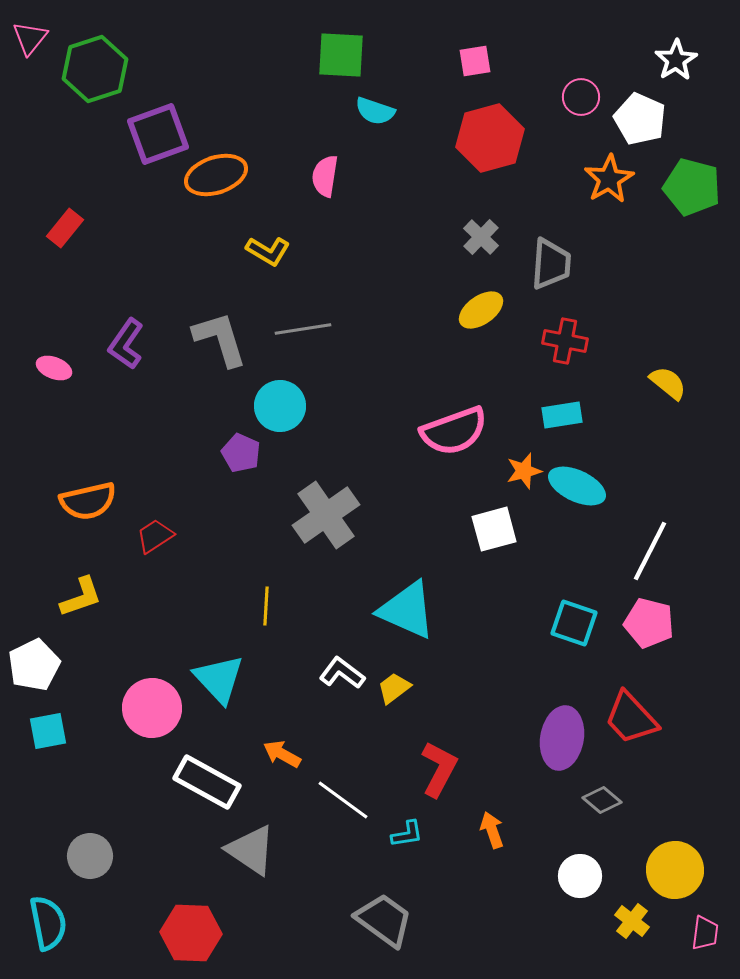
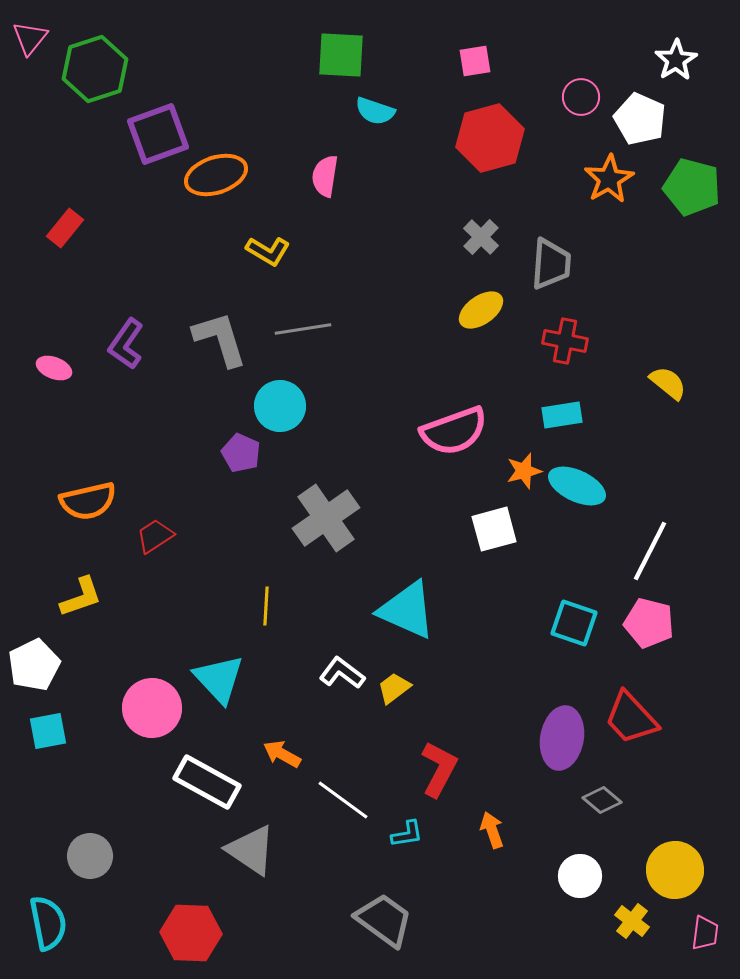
gray cross at (326, 515): moved 3 px down
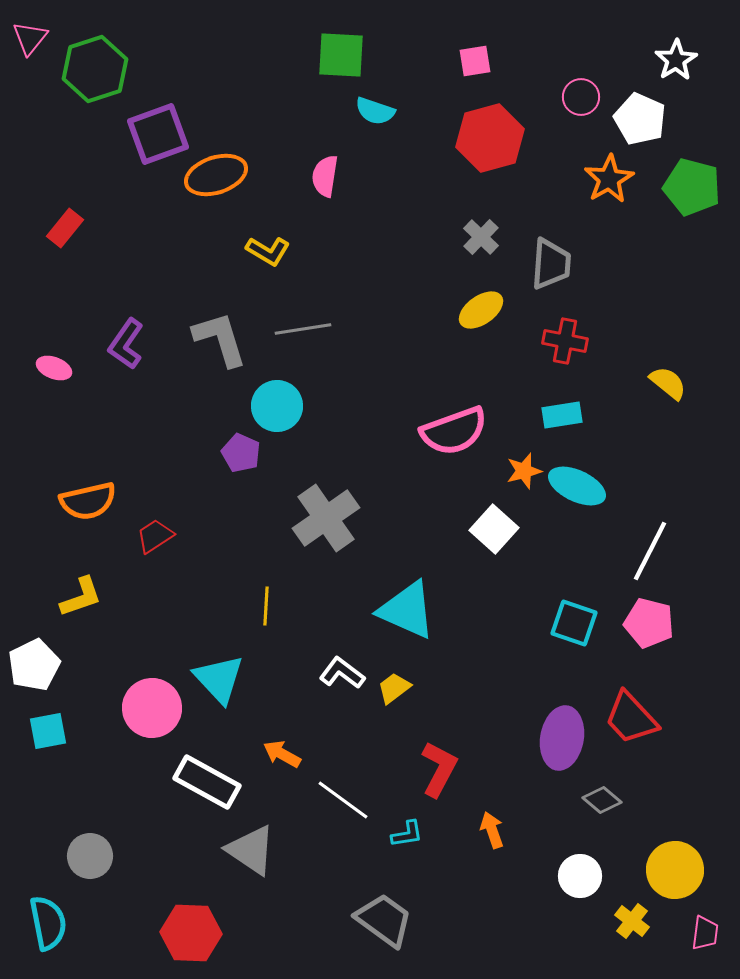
cyan circle at (280, 406): moved 3 px left
white square at (494, 529): rotated 33 degrees counterclockwise
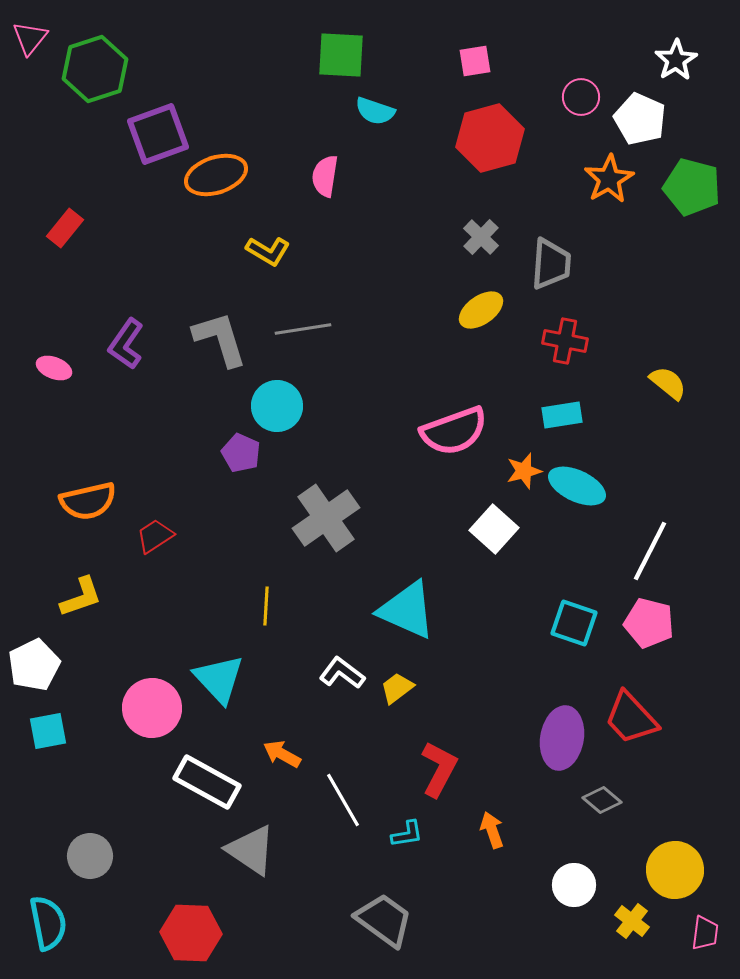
yellow trapezoid at (394, 688): moved 3 px right
white line at (343, 800): rotated 24 degrees clockwise
white circle at (580, 876): moved 6 px left, 9 px down
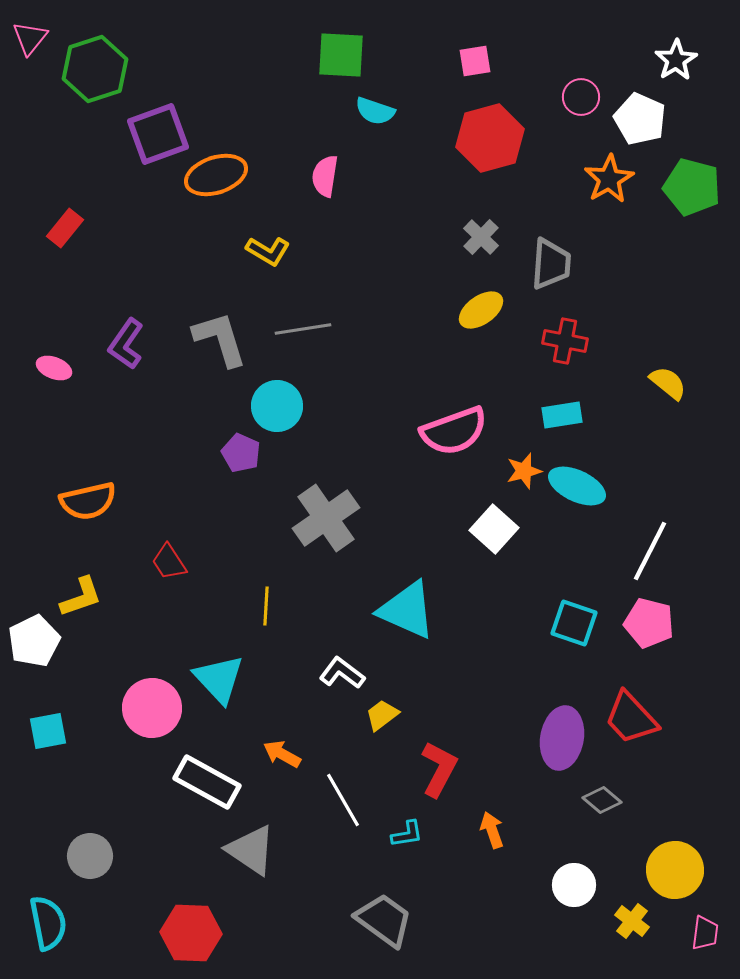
red trapezoid at (155, 536): moved 14 px right, 26 px down; rotated 90 degrees counterclockwise
white pentagon at (34, 665): moved 24 px up
yellow trapezoid at (397, 688): moved 15 px left, 27 px down
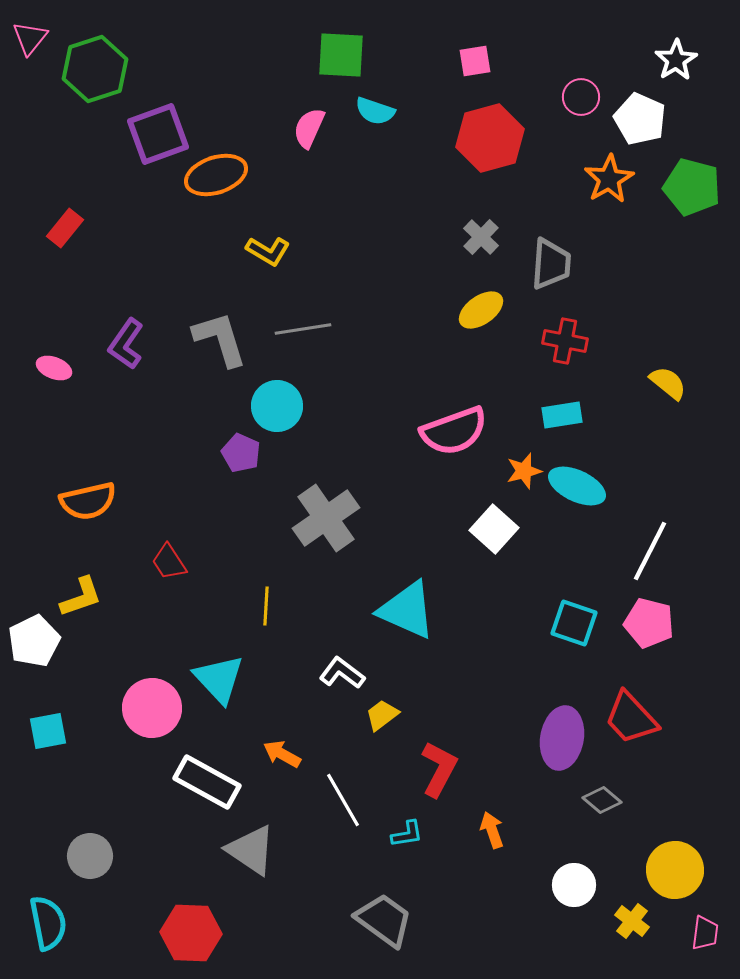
pink semicircle at (325, 176): moved 16 px left, 48 px up; rotated 15 degrees clockwise
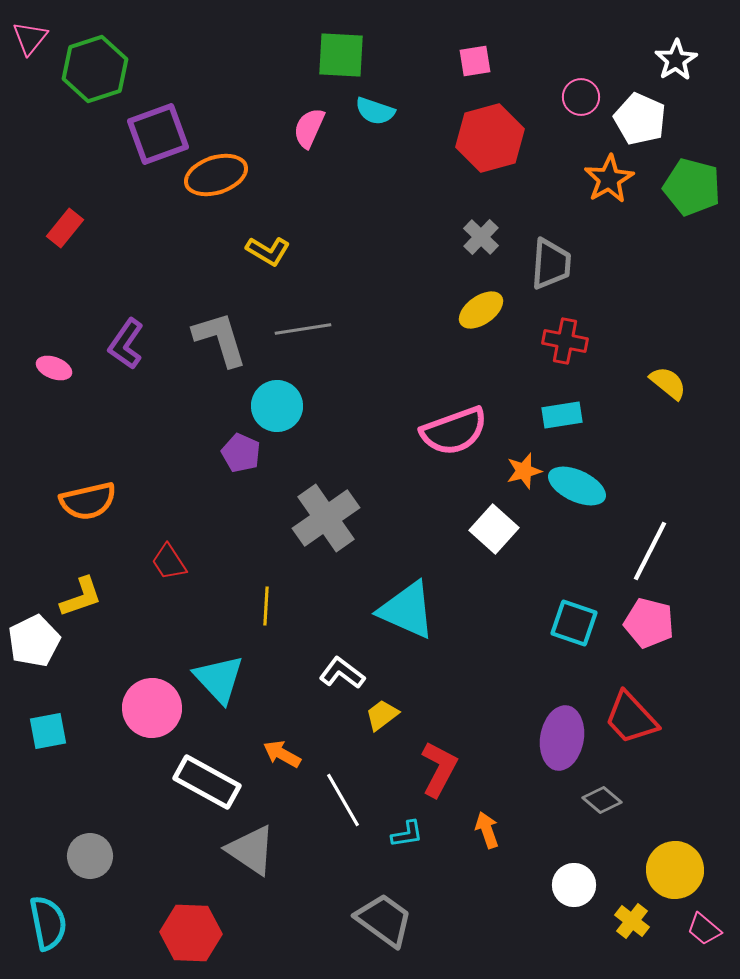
orange arrow at (492, 830): moved 5 px left
pink trapezoid at (705, 933): moved 1 px left, 4 px up; rotated 123 degrees clockwise
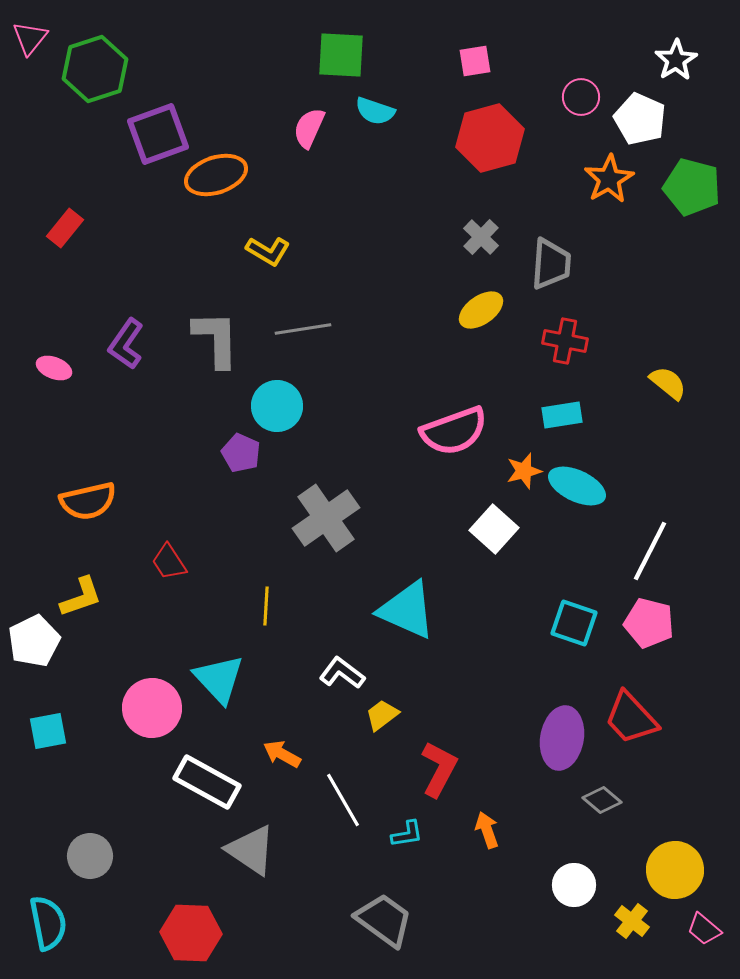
gray L-shape at (220, 339): moved 4 px left; rotated 16 degrees clockwise
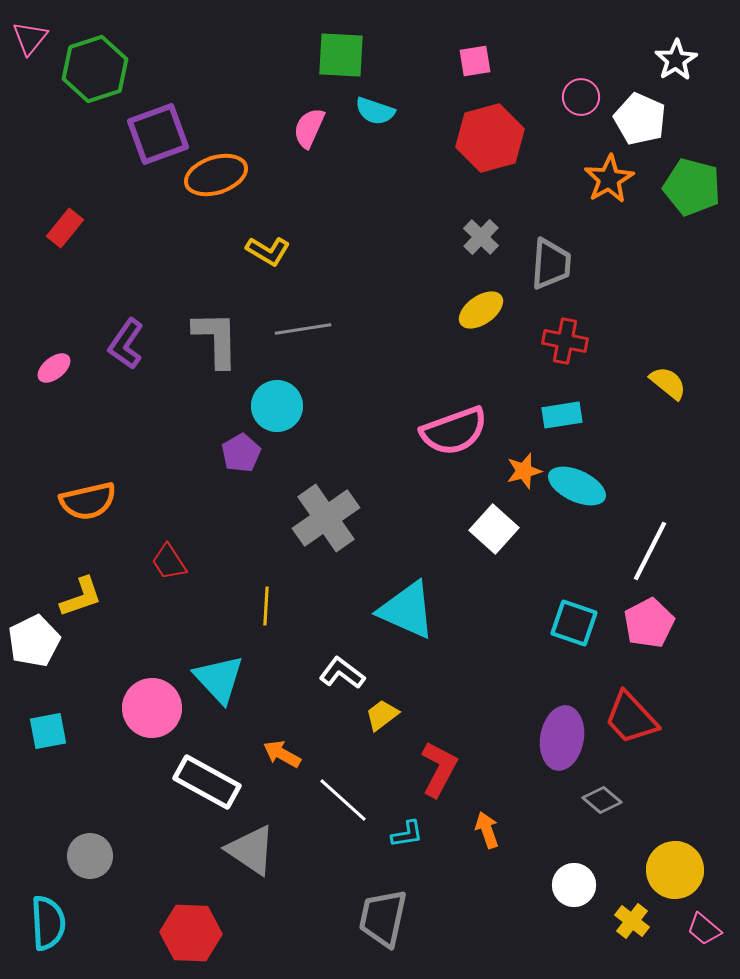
pink ellipse at (54, 368): rotated 60 degrees counterclockwise
purple pentagon at (241, 453): rotated 18 degrees clockwise
pink pentagon at (649, 623): rotated 30 degrees clockwise
white line at (343, 800): rotated 18 degrees counterclockwise
gray trapezoid at (384, 920): moved 1 px left, 2 px up; rotated 114 degrees counterclockwise
cyan semicircle at (48, 923): rotated 8 degrees clockwise
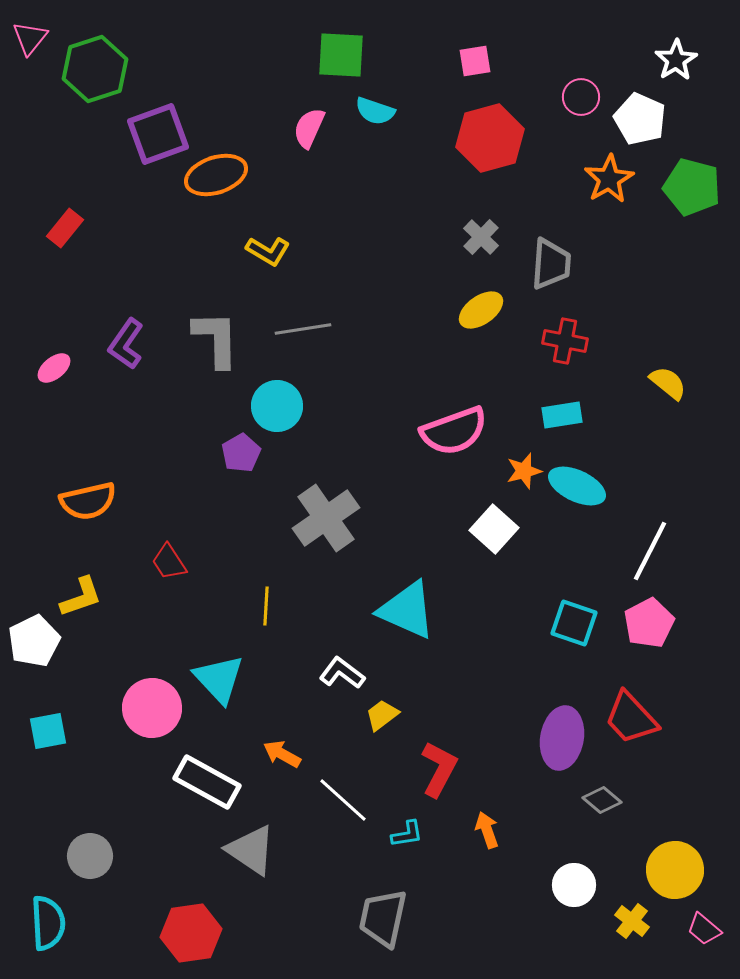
red hexagon at (191, 933): rotated 10 degrees counterclockwise
